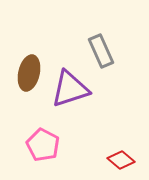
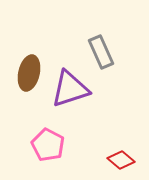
gray rectangle: moved 1 px down
pink pentagon: moved 5 px right
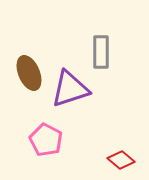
gray rectangle: rotated 24 degrees clockwise
brown ellipse: rotated 36 degrees counterclockwise
pink pentagon: moved 2 px left, 5 px up
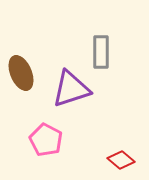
brown ellipse: moved 8 px left
purple triangle: moved 1 px right
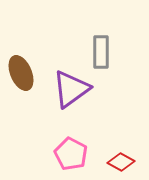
purple triangle: rotated 18 degrees counterclockwise
pink pentagon: moved 25 px right, 14 px down
red diamond: moved 2 px down; rotated 12 degrees counterclockwise
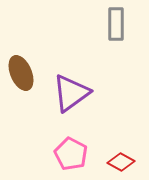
gray rectangle: moved 15 px right, 28 px up
purple triangle: moved 4 px down
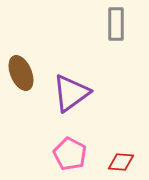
pink pentagon: moved 1 px left
red diamond: rotated 24 degrees counterclockwise
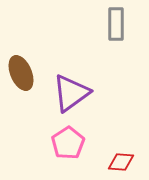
pink pentagon: moved 2 px left, 11 px up; rotated 12 degrees clockwise
